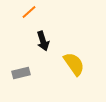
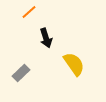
black arrow: moved 3 px right, 3 px up
gray rectangle: rotated 30 degrees counterclockwise
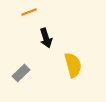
orange line: rotated 21 degrees clockwise
yellow semicircle: moved 1 px left, 1 px down; rotated 20 degrees clockwise
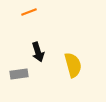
black arrow: moved 8 px left, 14 px down
gray rectangle: moved 2 px left, 1 px down; rotated 36 degrees clockwise
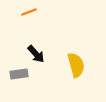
black arrow: moved 2 px left, 2 px down; rotated 24 degrees counterclockwise
yellow semicircle: moved 3 px right
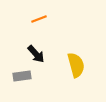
orange line: moved 10 px right, 7 px down
gray rectangle: moved 3 px right, 2 px down
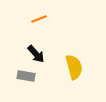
yellow semicircle: moved 2 px left, 2 px down
gray rectangle: moved 4 px right; rotated 18 degrees clockwise
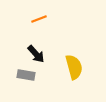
gray rectangle: moved 1 px up
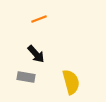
yellow semicircle: moved 3 px left, 15 px down
gray rectangle: moved 2 px down
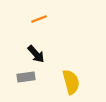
gray rectangle: rotated 18 degrees counterclockwise
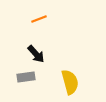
yellow semicircle: moved 1 px left
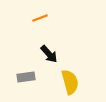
orange line: moved 1 px right, 1 px up
black arrow: moved 13 px right
